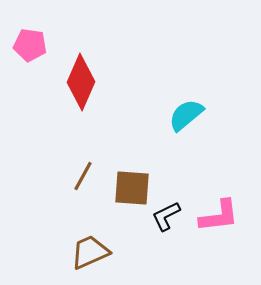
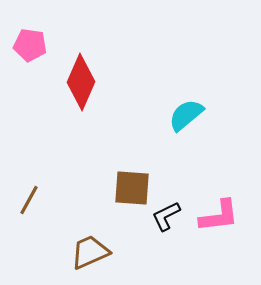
brown line: moved 54 px left, 24 px down
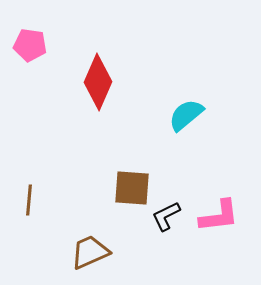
red diamond: moved 17 px right
brown line: rotated 24 degrees counterclockwise
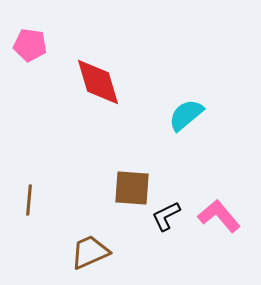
red diamond: rotated 40 degrees counterclockwise
pink L-shape: rotated 123 degrees counterclockwise
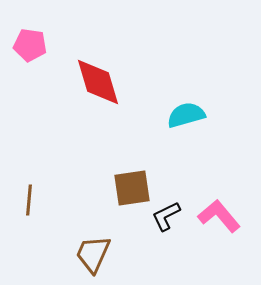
cyan semicircle: rotated 24 degrees clockwise
brown square: rotated 12 degrees counterclockwise
brown trapezoid: moved 3 px right, 2 px down; rotated 42 degrees counterclockwise
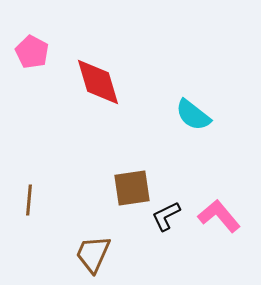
pink pentagon: moved 2 px right, 7 px down; rotated 20 degrees clockwise
cyan semicircle: moved 7 px right; rotated 126 degrees counterclockwise
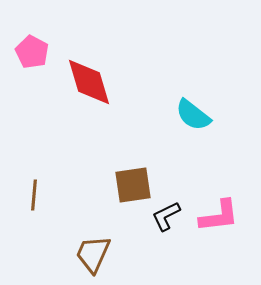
red diamond: moved 9 px left
brown square: moved 1 px right, 3 px up
brown line: moved 5 px right, 5 px up
pink L-shape: rotated 123 degrees clockwise
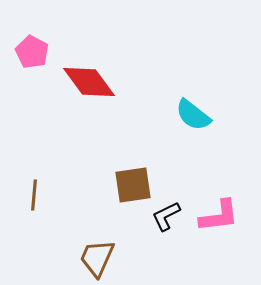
red diamond: rotated 20 degrees counterclockwise
brown trapezoid: moved 4 px right, 4 px down
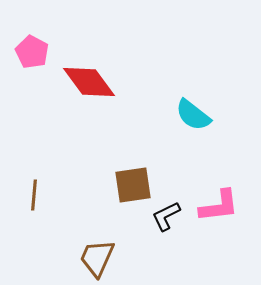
pink L-shape: moved 10 px up
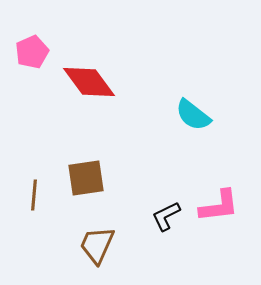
pink pentagon: rotated 20 degrees clockwise
brown square: moved 47 px left, 7 px up
brown trapezoid: moved 13 px up
